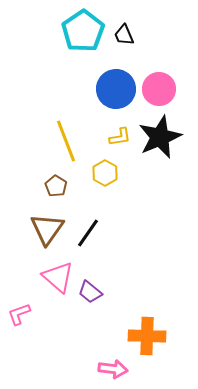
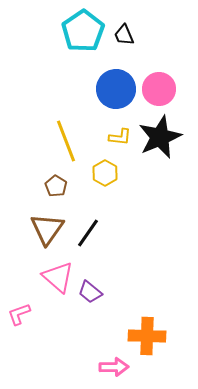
yellow L-shape: rotated 15 degrees clockwise
pink arrow: moved 1 px right, 2 px up; rotated 8 degrees counterclockwise
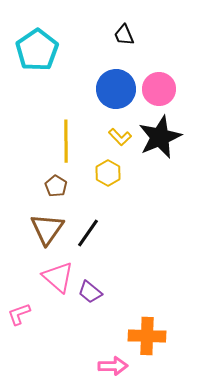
cyan pentagon: moved 46 px left, 19 px down
yellow L-shape: rotated 40 degrees clockwise
yellow line: rotated 21 degrees clockwise
yellow hexagon: moved 3 px right
pink arrow: moved 1 px left, 1 px up
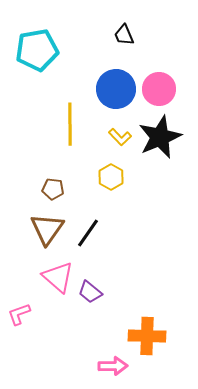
cyan pentagon: rotated 24 degrees clockwise
yellow line: moved 4 px right, 17 px up
yellow hexagon: moved 3 px right, 4 px down
brown pentagon: moved 3 px left, 3 px down; rotated 25 degrees counterclockwise
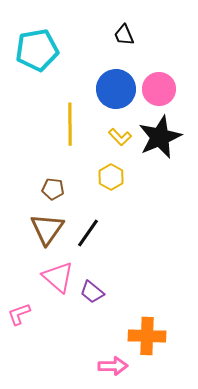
purple trapezoid: moved 2 px right
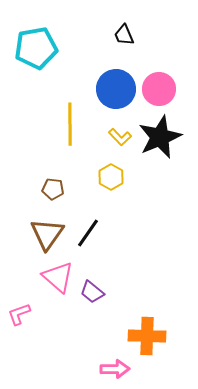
cyan pentagon: moved 1 px left, 2 px up
brown triangle: moved 5 px down
pink arrow: moved 2 px right, 3 px down
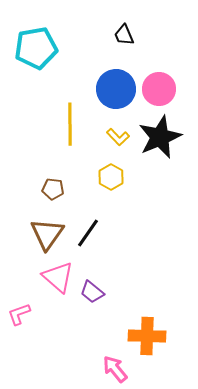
yellow L-shape: moved 2 px left
pink arrow: rotated 128 degrees counterclockwise
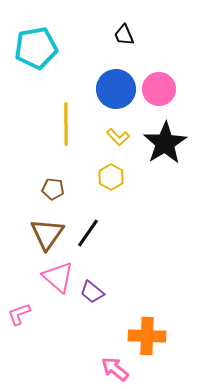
yellow line: moved 4 px left
black star: moved 5 px right, 6 px down; rotated 9 degrees counterclockwise
pink arrow: rotated 12 degrees counterclockwise
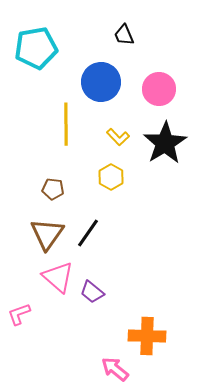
blue circle: moved 15 px left, 7 px up
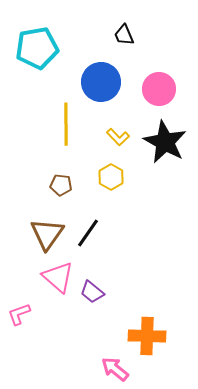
cyan pentagon: moved 1 px right
black star: moved 1 px up; rotated 12 degrees counterclockwise
brown pentagon: moved 8 px right, 4 px up
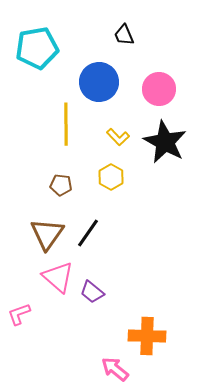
blue circle: moved 2 px left
